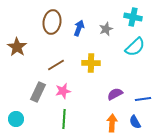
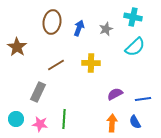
pink star: moved 23 px left, 33 px down; rotated 21 degrees clockwise
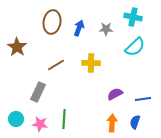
gray star: rotated 24 degrees clockwise
blue semicircle: rotated 48 degrees clockwise
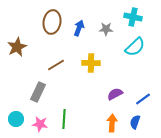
brown star: rotated 12 degrees clockwise
blue line: rotated 28 degrees counterclockwise
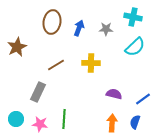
purple semicircle: moved 1 px left; rotated 42 degrees clockwise
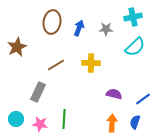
cyan cross: rotated 24 degrees counterclockwise
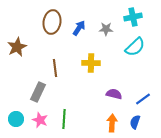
blue arrow: rotated 14 degrees clockwise
brown line: moved 1 px left, 3 px down; rotated 66 degrees counterclockwise
pink star: moved 4 px up; rotated 14 degrees clockwise
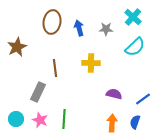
cyan cross: rotated 36 degrees counterclockwise
blue arrow: rotated 49 degrees counterclockwise
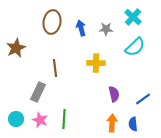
blue arrow: moved 2 px right
brown star: moved 1 px left, 1 px down
yellow cross: moved 5 px right
purple semicircle: rotated 63 degrees clockwise
blue semicircle: moved 2 px left, 2 px down; rotated 24 degrees counterclockwise
